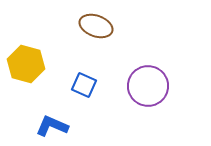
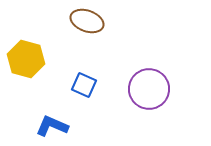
brown ellipse: moved 9 px left, 5 px up
yellow hexagon: moved 5 px up
purple circle: moved 1 px right, 3 px down
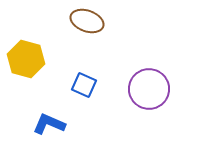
blue L-shape: moved 3 px left, 2 px up
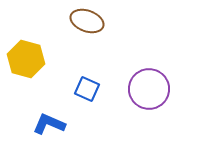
blue square: moved 3 px right, 4 px down
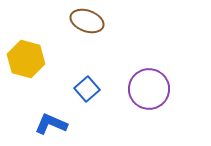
blue square: rotated 25 degrees clockwise
blue L-shape: moved 2 px right
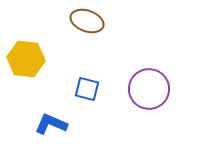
yellow hexagon: rotated 9 degrees counterclockwise
blue square: rotated 35 degrees counterclockwise
